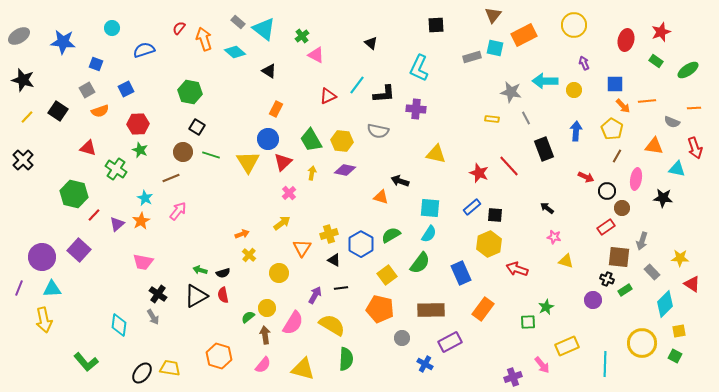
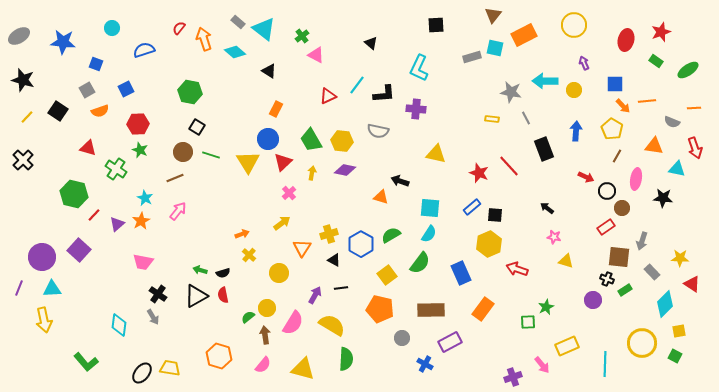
brown line at (171, 178): moved 4 px right
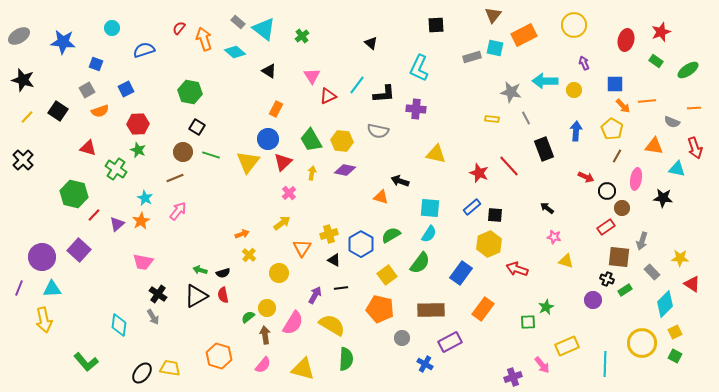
pink triangle at (316, 55): moved 4 px left, 21 px down; rotated 30 degrees clockwise
green star at (140, 150): moved 2 px left
yellow triangle at (248, 162): rotated 10 degrees clockwise
blue rectangle at (461, 273): rotated 60 degrees clockwise
yellow square at (679, 331): moved 4 px left, 1 px down; rotated 16 degrees counterclockwise
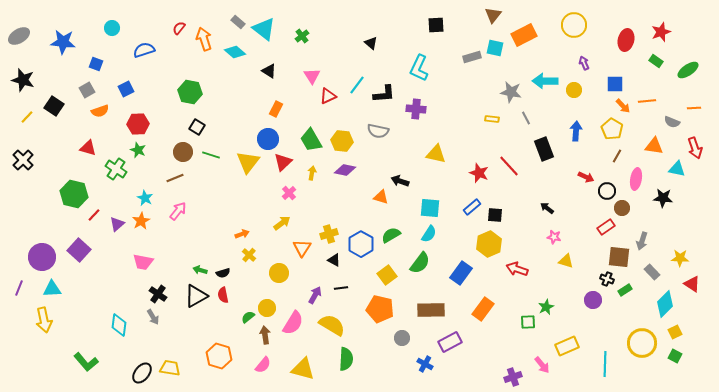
black square at (58, 111): moved 4 px left, 5 px up
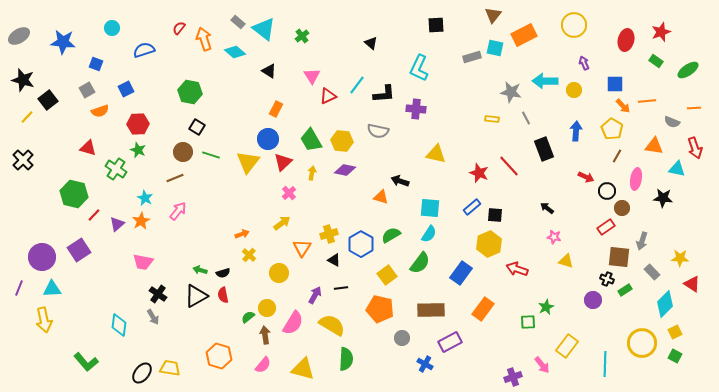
black square at (54, 106): moved 6 px left, 6 px up; rotated 18 degrees clockwise
purple square at (79, 250): rotated 15 degrees clockwise
yellow rectangle at (567, 346): rotated 30 degrees counterclockwise
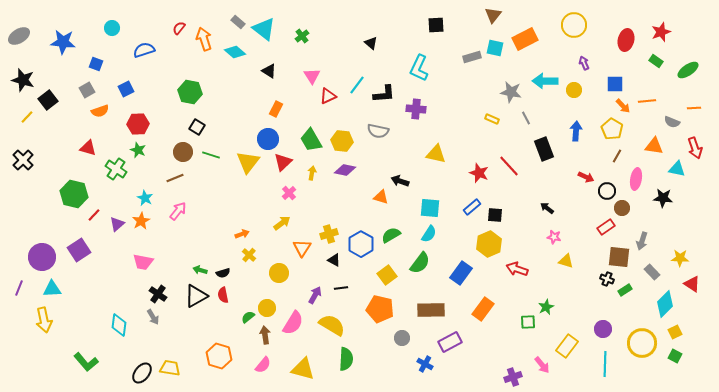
orange rectangle at (524, 35): moved 1 px right, 4 px down
yellow rectangle at (492, 119): rotated 16 degrees clockwise
purple circle at (593, 300): moved 10 px right, 29 px down
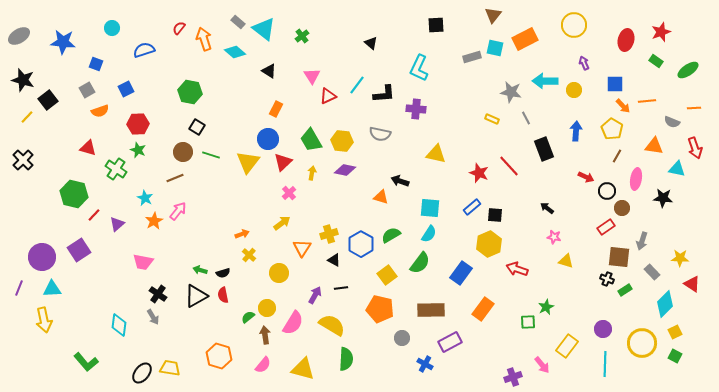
gray semicircle at (378, 131): moved 2 px right, 3 px down
orange star at (141, 221): moved 13 px right
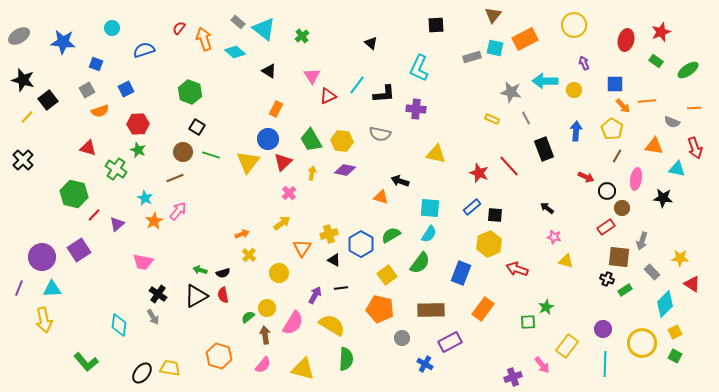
green hexagon at (190, 92): rotated 10 degrees clockwise
blue rectangle at (461, 273): rotated 15 degrees counterclockwise
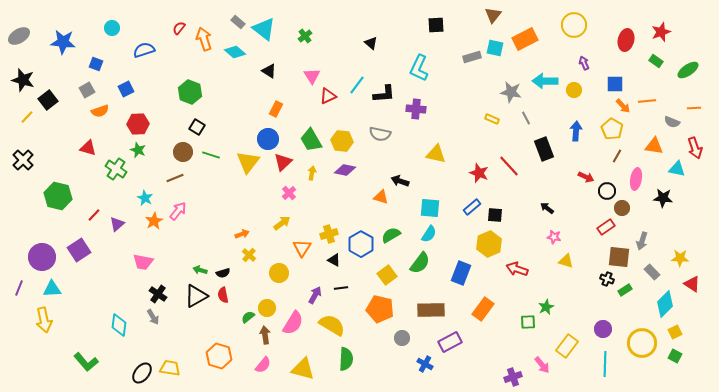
green cross at (302, 36): moved 3 px right
green hexagon at (74, 194): moved 16 px left, 2 px down
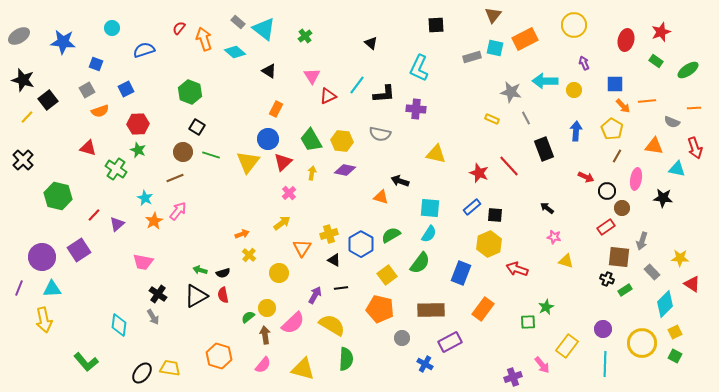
pink semicircle at (293, 323): rotated 15 degrees clockwise
